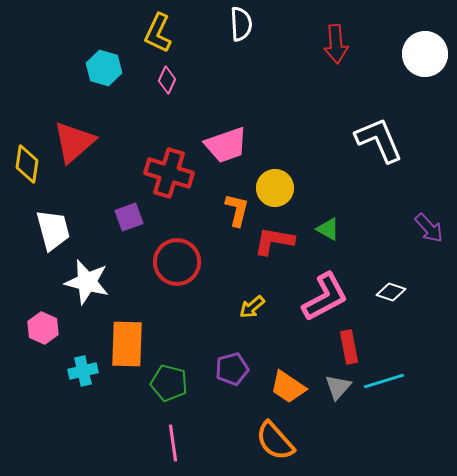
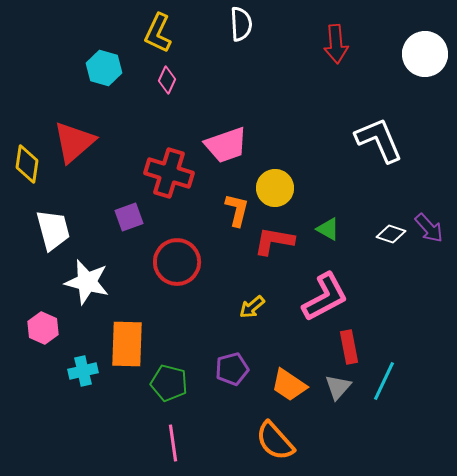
white diamond: moved 58 px up
cyan line: rotated 48 degrees counterclockwise
orange trapezoid: moved 1 px right, 2 px up
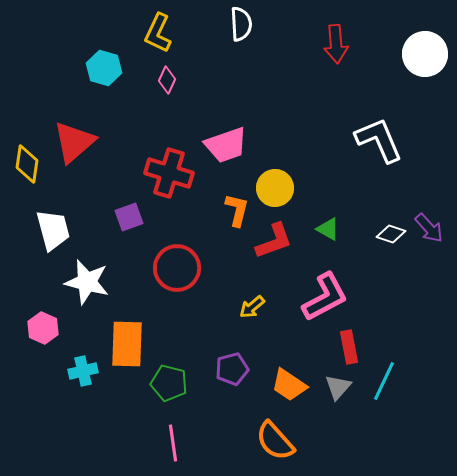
red L-shape: rotated 150 degrees clockwise
red circle: moved 6 px down
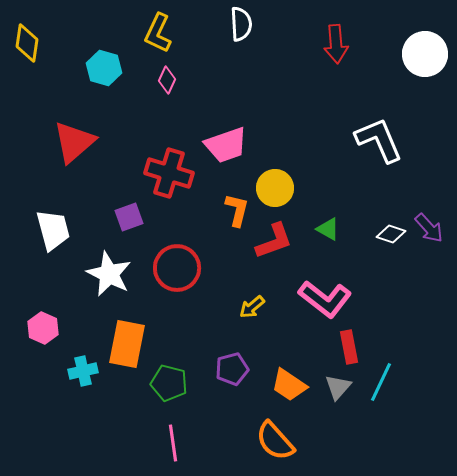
yellow diamond: moved 121 px up
white star: moved 22 px right, 8 px up; rotated 12 degrees clockwise
pink L-shape: moved 2 px down; rotated 66 degrees clockwise
orange rectangle: rotated 9 degrees clockwise
cyan line: moved 3 px left, 1 px down
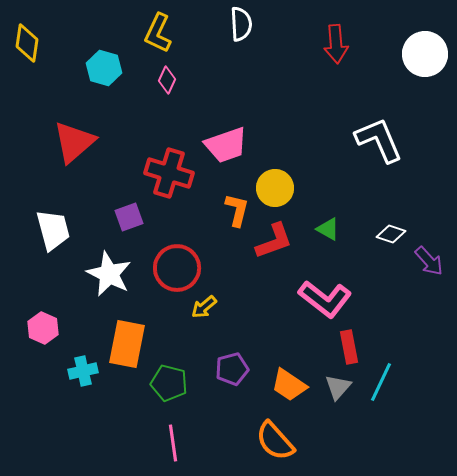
purple arrow: moved 33 px down
yellow arrow: moved 48 px left
